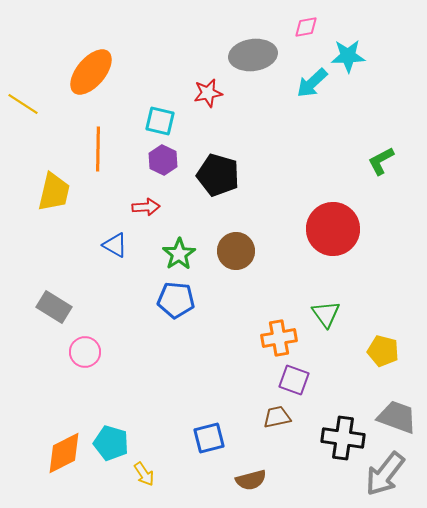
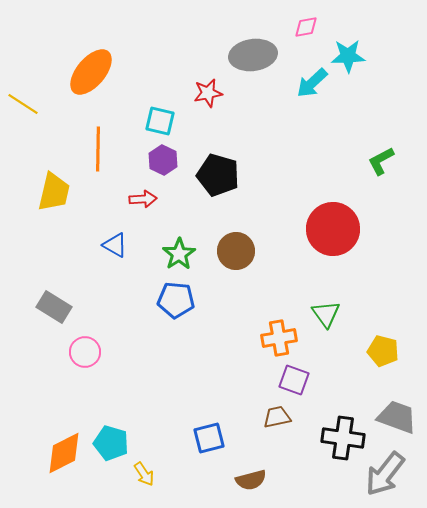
red arrow: moved 3 px left, 8 px up
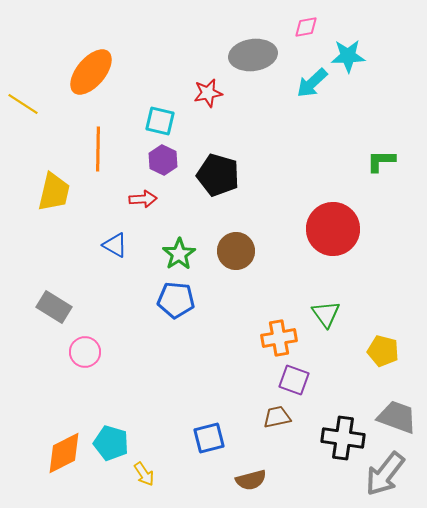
green L-shape: rotated 28 degrees clockwise
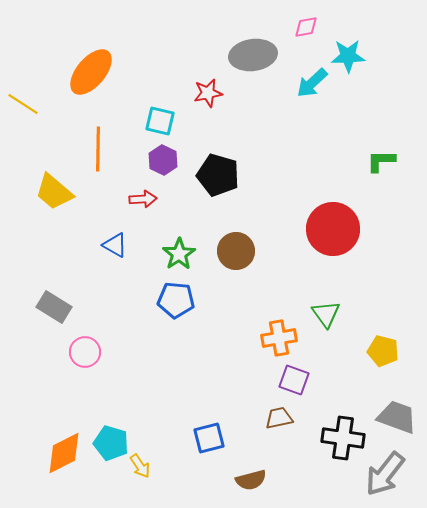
yellow trapezoid: rotated 117 degrees clockwise
brown trapezoid: moved 2 px right, 1 px down
yellow arrow: moved 4 px left, 8 px up
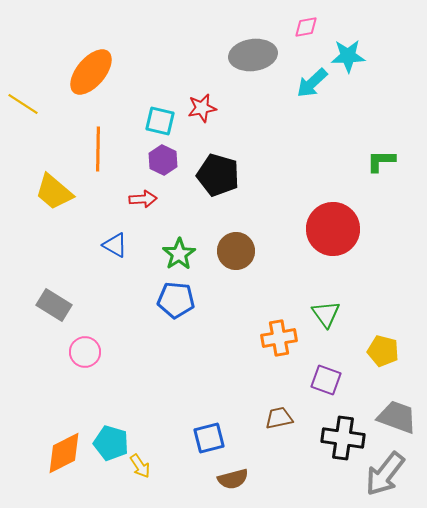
red star: moved 6 px left, 15 px down
gray rectangle: moved 2 px up
purple square: moved 32 px right
brown semicircle: moved 18 px left, 1 px up
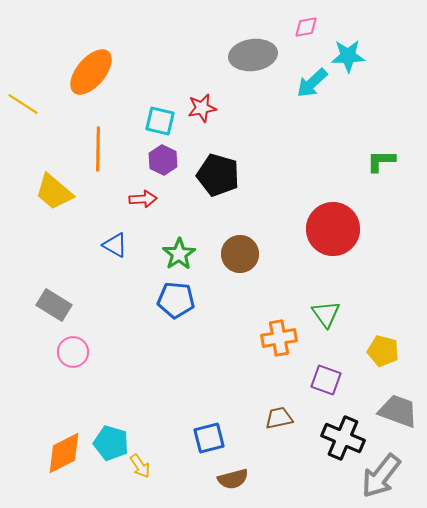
brown circle: moved 4 px right, 3 px down
pink circle: moved 12 px left
gray trapezoid: moved 1 px right, 6 px up
black cross: rotated 15 degrees clockwise
gray arrow: moved 4 px left, 2 px down
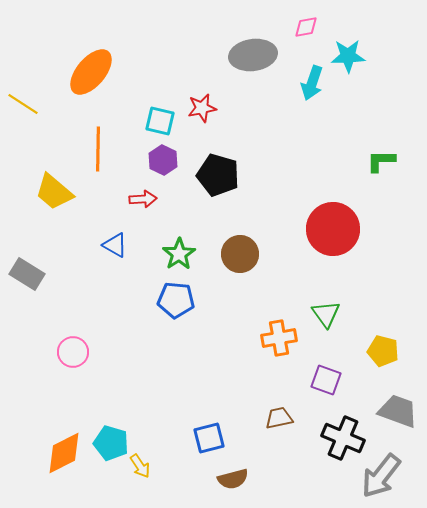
cyan arrow: rotated 28 degrees counterclockwise
gray rectangle: moved 27 px left, 31 px up
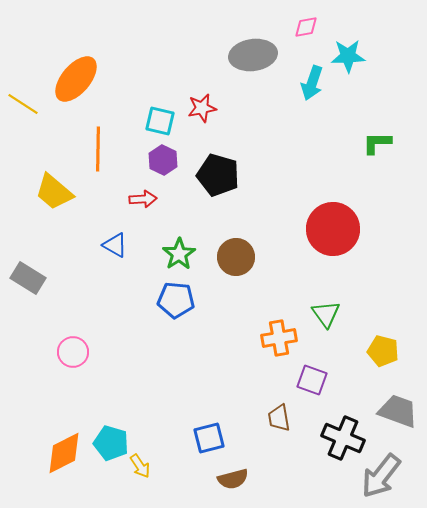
orange ellipse: moved 15 px left, 7 px down
green L-shape: moved 4 px left, 18 px up
brown circle: moved 4 px left, 3 px down
gray rectangle: moved 1 px right, 4 px down
purple square: moved 14 px left
brown trapezoid: rotated 88 degrees counterclockwise
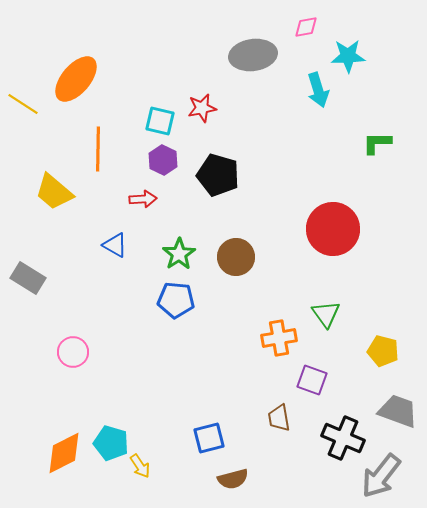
cyan arrow: moved 6 px right, 7 px down; rotated 36 degrees counterclockwise
